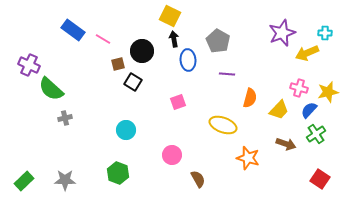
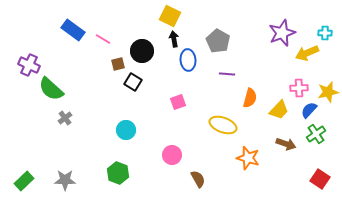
pink cross: rotated 18 degrees counterclockwise
gray cross: rotated 24 degrees counterclockwise
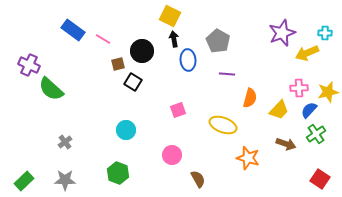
pink square: moved 8 px down
gray cross: moved 24 px down
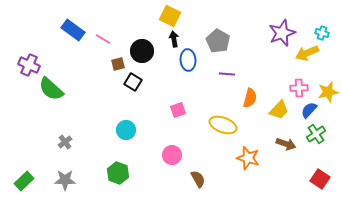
cyan cross: moved 3 px left; rotated 16 degrees clockwise
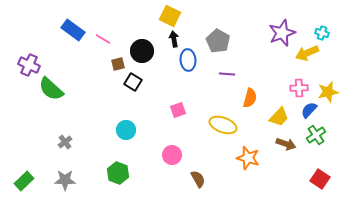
yellow trapezoid: moved 7 px down
green cross: moved 1 px down
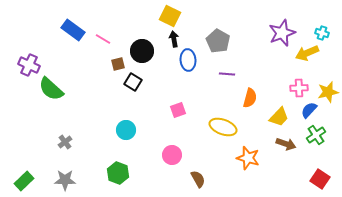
yellow ellipse: moved 2 px down
